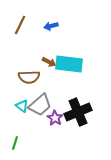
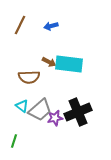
gray trapezoid: moved 5 px down
purple star: rotated 28 degrees clockwise
green line: moved 1 px left, 2 px up
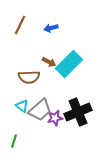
blue arrow: moved 2 px down
cyan rectangle: rotated 52 degrees counterclockwise
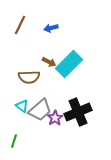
purple star: rotated 21 degrees counterclockwise
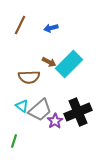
purple star: moved 3 px down
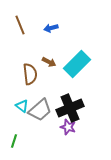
brown line: rotated 48 degrees counterclockwise
cyan rectangle: moved 8 px right
brown semicircle: moved 1 px right, 3 px up; rotated 95 degrees counterclockwise
black cross: moved 8 px left, 4 px up
purple star: moved 13 px right, 6 px down; rotated 21 degrees counterclockwise
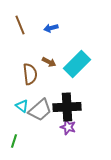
black cross: moved 3 px left, 1 px up; rotated 20 degrees clockwise
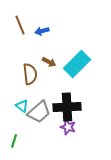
blue arrow: moved 9 px left, 3 px down
gray trapezoid: moved 1 px left, 2 px down
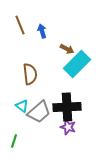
blue arrow: rotated 88 degrees clockwise
brown arrow: moved 18 px right, 13 px up
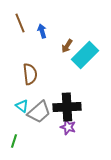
brown line: moved 2 px up
brown arrow: moved 3 px up; rotated 96 degrees clockwise
cyan rectangle: moved 8 px right, 9 px up
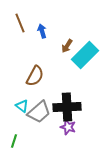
brown semicircle: moved 5 px right, 2 px down; rotated 35 degrees clockwise
